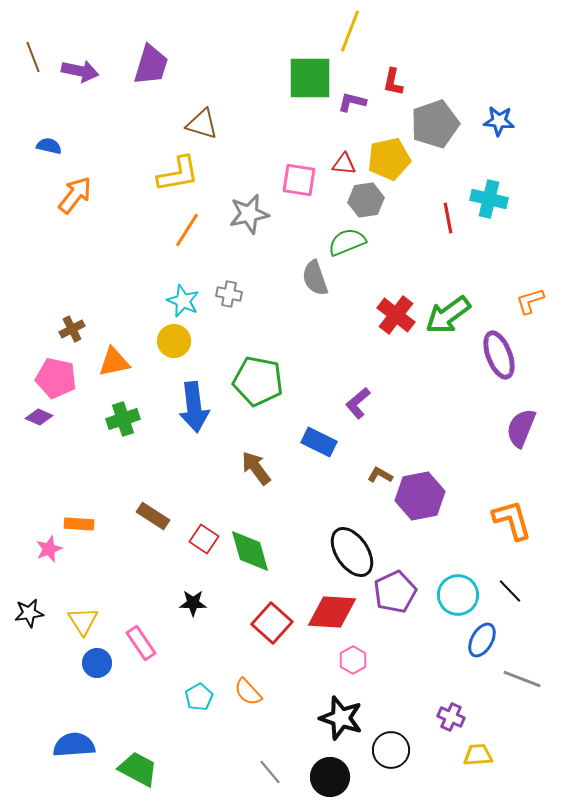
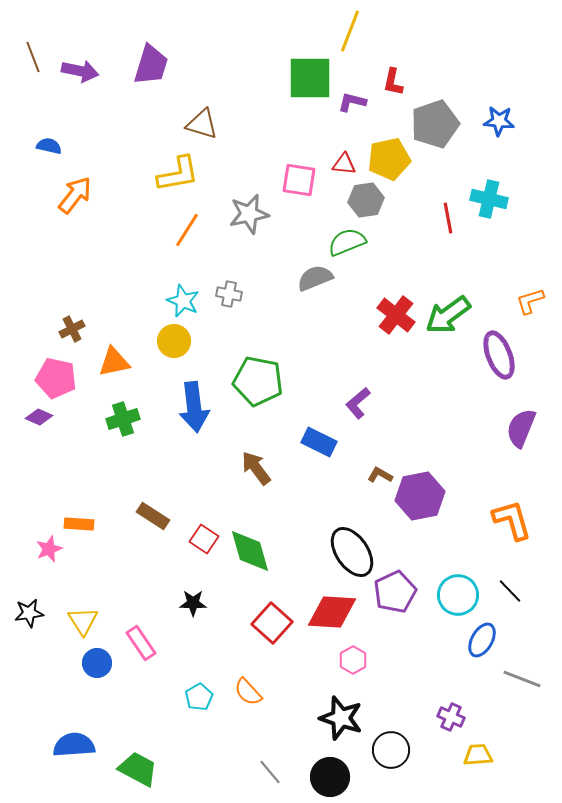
gray semicircle at (315, 278): rotated 87 degrees clockwise
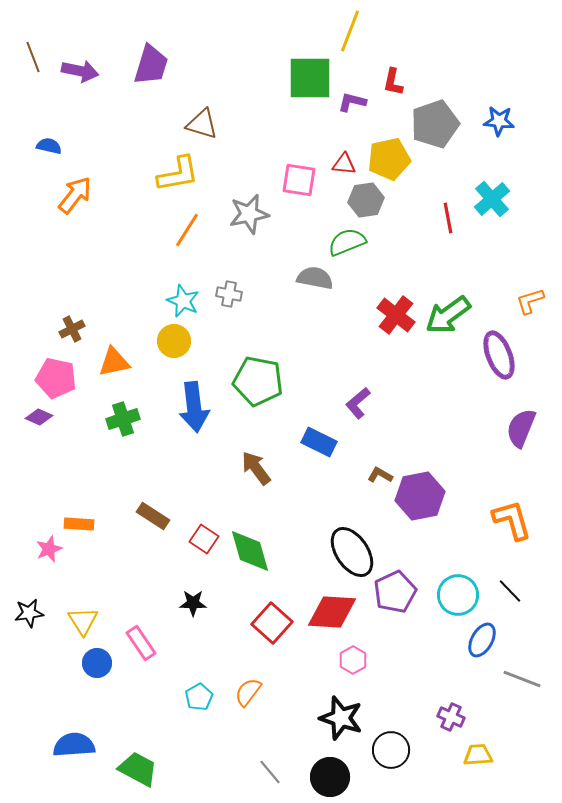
cyan cross at (489, 199): moved 3 px right; rotated 36 degrees clockwise
gray semicircle at (315, 278): rotated 33 degrees clockwise
orange semicircle at (248, 692): rotated 80 degrees clockwise
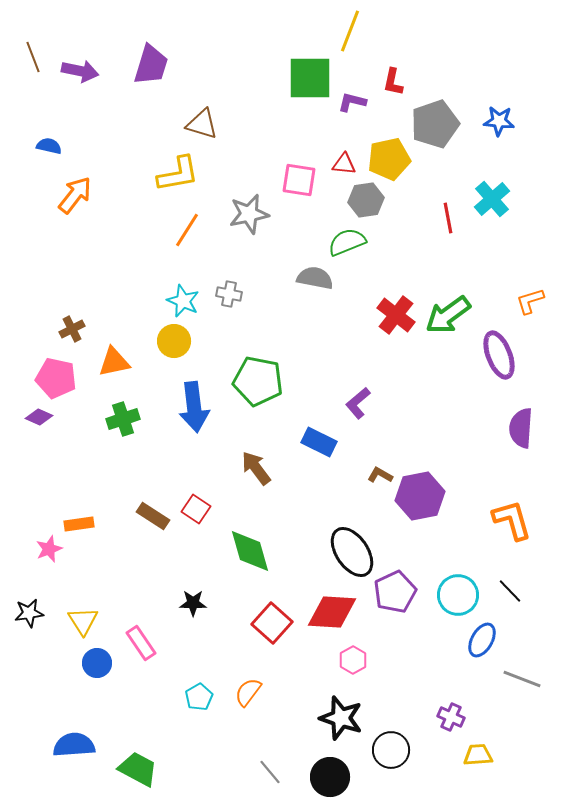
purple semicircle at (521, 428): rotated 18 degrees counterclockwise
orange rectangle at (79, 524): rotated 12 degrees counterclockwise
red square at (204, 539): moved 8 px left, 30 px up
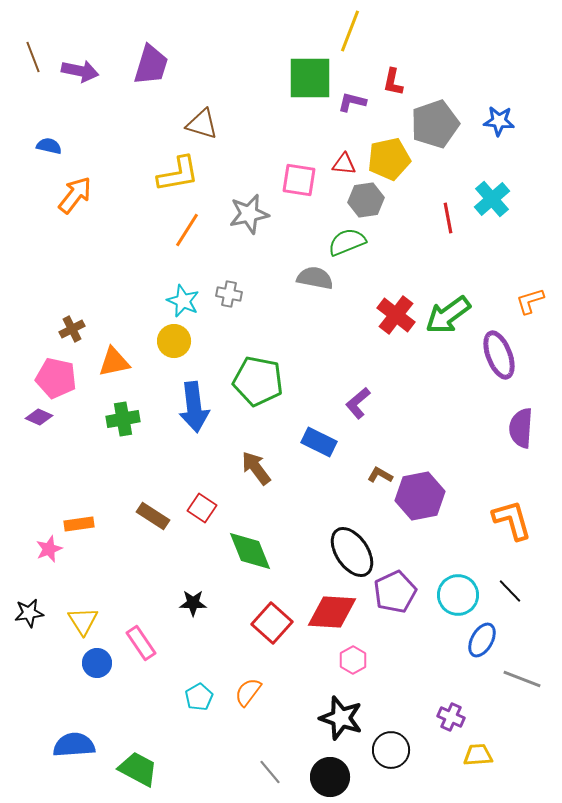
green cross at (123, 419): rotated 8 degrees clockwise
red square at (196, 509): moved 6 px right, 1 px up
green diamond at (250, 551): rotated 6 degrees counterclockwise
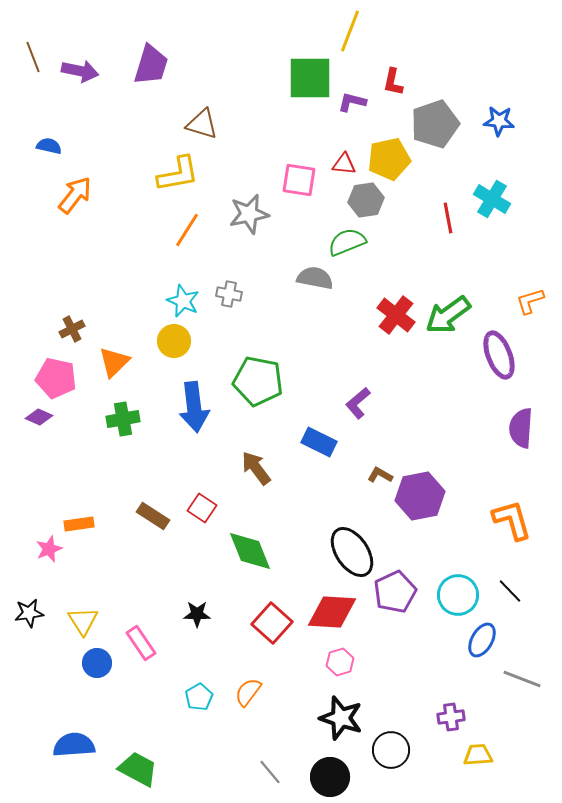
cyan cross at (492, 199): rotated 18 degrees counterclockwise
orange triangle at (114, 362): rotated 32 degrees counterclockwise
black star at (193, 603): moved 4 px right, 11 px down
pink hexagon at (353, 660): moved 13 px left, 2 px down; rotated 12 degrees clockwise
purple cross at (451, 717): rotated 32 degrees counterclockwise
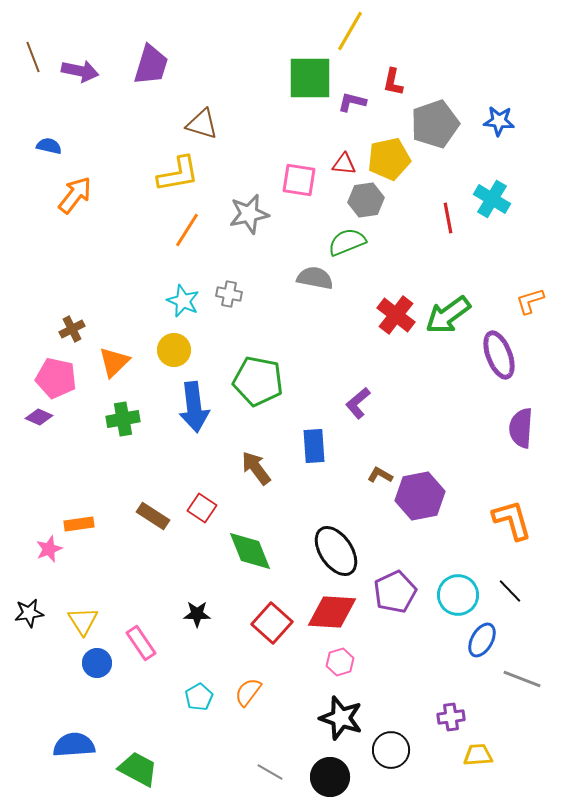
yellow line at (350, 31): rotated 9 degrees clockwise
yellow circle at (174, 341): moved 9 px down
blue rectangle at (319, 442): moved 5 px left, 4 px down; rotated 60 degrees clockwise
black ellipse at (352, 552): moved 16 px left, 1 px up
gray line at (270, 772): rotated 20 degrees counterclockwise
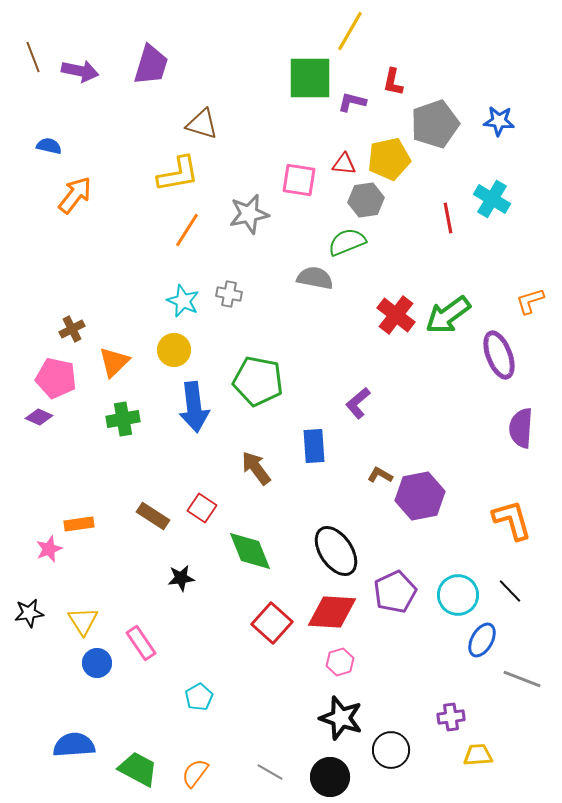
black star at (197, 614): moved 16 px left, 36 px up; rotated 8 degrees counterclockwise
orange semicircle at (248, 692): moved 53 px left, 81 px down
